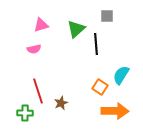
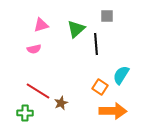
red line: rotated 40 degrees counterclockwise
orange arrow: moved 2 px left
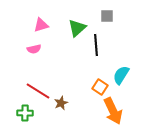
green triangle: moved 1 px right, 1 px up
black line: moved 1 px down
orange arrow: rotated 64 degrees clockwise
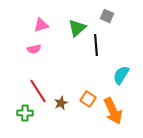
gray square: rotated 24 degrees clockwise
orange square: moved 12 px left, 12 px down
red line: rotated 25 degrees clockwise
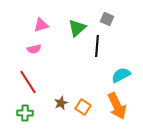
gray square: moved 3 px down
black line: moved 1 px right, 1 px down; rotated 10 degrees clockwise
cyan semicircle: rotated 30 degrees clockwise
red line: moved 10 px left, 9 px up
orange square: moved 5 px left, 8 px down
orange arrow: moved 4 px right, 5 px up
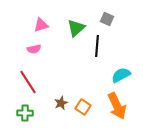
green triangle: moved 1 px left
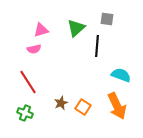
gray square: rotated 16 degrees counterclockwise
pink triangle: moved 5 px down
cyan semicircle: rotated 48 degrees clockwise
green cross: rotated 21 degrees clockwise
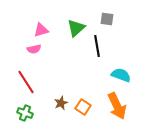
black line: rotated 15 degrees counterclockwise
red line: moved 2 px left
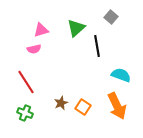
gray square: moved 4 px right, 2 px up; rotated 32 degrees clockwise
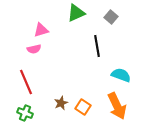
green triangle: moved 15 px up; rotated 18 degrees clockwise
red line: rotated 10 degrees clockwise
